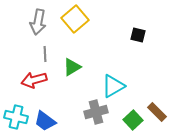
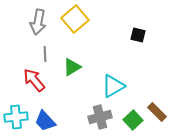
red arrow: rotated 65 degrees clockwise
gray cross: moved 4 px right, 5 px down
cyan cross: rotated 20 degrees counterclockwise
blue trapezoid: rotated 10 degrees clockwise
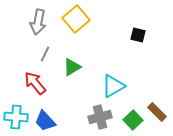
yellow square: moved 1 px right
gray line: rotated 28 degrees clockwise
red arrow: moved 1 px right, 3 px down
cyan cross: rotated 10 degrees clockwise
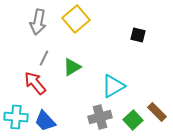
gray line: moved 1 px left, 4 px down
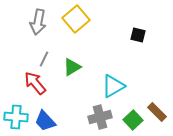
gray line: moved 1 px down
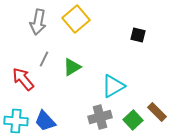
red arrow: moved 12 px left, 4 px up
cyan cross: moved 4 px down
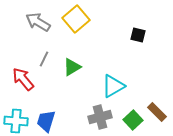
gray arrow: rotated 110 degrees clockwise
blue trapezoid: moved 1 px right; rotated 60 degrees clockwise
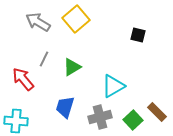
blue trapezoid: moved 19 px right, 14 px up
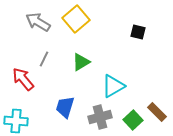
black square: moved 3 px up
green triangle: moved 9 px right, 5 px up
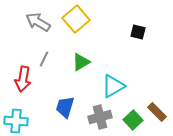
red arrow: rotated 130 degrees counterclockwise
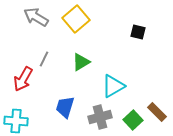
gray arrow: moved 2 px left, 5 px up
red arrow: rotated 20 degrees clockwise
